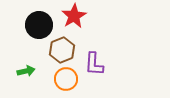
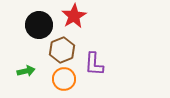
orange circle: moved 2 px left
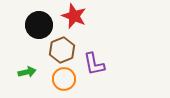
red star: rotated 20 degrees counterclockwise
purple L-shape: rotated 15 degrees counterclockwise
green arrow: moved 1 px right, 1 px down
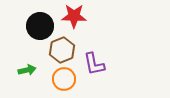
red star: rotated 20 degrees counterclockwise
black circle: moved 1 px right, 1 px down
green arrow: moved 2 px up
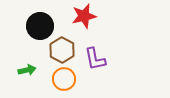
red star: moved 10 px right; rotated 15 degrees counterclockwise
brown hexagon: rotated 10 degrees counterclockwise
purple L-shape: moved 1 px right, 5 px up
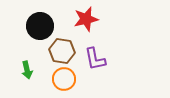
red star: moved 2 px right, 3 px down
brown hexagon: moved 1 px down; rotated 20 degrees counterclockwise
green arrow: rotated 90 degrees clockwise
